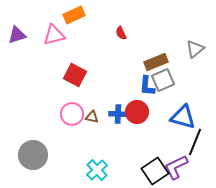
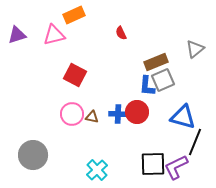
black square: moved 2 px left, 7 px up; rotated 32 degrees clockwise
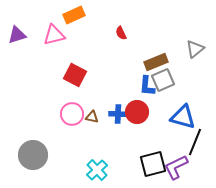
black square: rotated 12 degrees counterclockwise
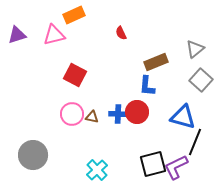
gray square: moved 38 px right; rotated 25 degrees counterclockwise
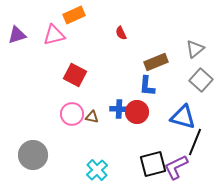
blue cross: moved 1 px right, 5 px up
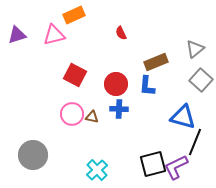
red circle: moved 21 px left, 28 px up
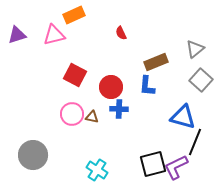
red circle: moved 5 px left, 3 px down
cyan cross: rotated 15 degrees counterclockwise
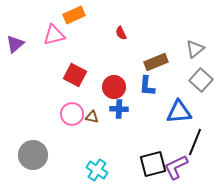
purple triangle: moved 2 px left, 9 px down; rotated 24 degrees counterclockwise
red circle: moved 3 px right
blue triangle: moved 4 px left, 5 px up; rotated 20 degrees counterclockwise
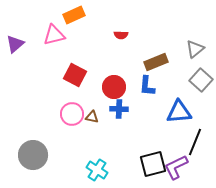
red semicircle: moved 2 px down; rotated 64 degrees counterclockwise
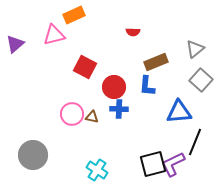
red semicircle: moved 12 px right, 3 px up
red square: moved 10 px right, 8 px up
purple L-shape: moved 3 px left, 3 px up
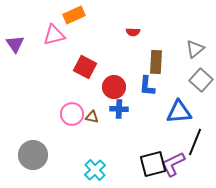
purple triangle: rotated 24 degrees counterclockwise
brown rectangle: rotated 65 degrees counterclockwise
cyan cross: moved 2 px left; rotated 15 degrees clockwise
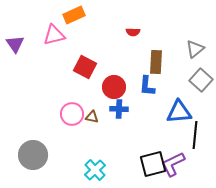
black line: moved 7 px up; rotated 16 degrees counterclockwise
